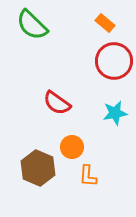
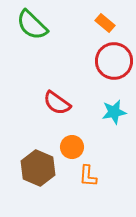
cyan star: moved 1 px left, 1 px up
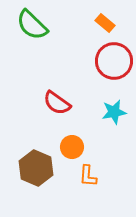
brown hexagon: moved 2 px left
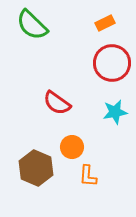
orange rectangle: rotated 66 degrees counterclockwise
red circle: moved 2 px left, 2 px down
cyan star: moved 1 px right
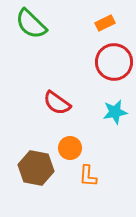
green semicircle: moved 1 px left, 1 px up
red circle: moved 2 px right, 1 px up
orange circle: moved 2 px left, 1 px down
brown hexagon: rotated 12 degrees counterclockwise
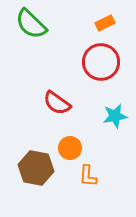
red circle: moved 13 px left
cyan star: moved 4 px down
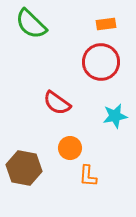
orange rectangle: moved 1 px right, 1 px down; rotated 18 degrees clockwise
brown hexagon: moved 12 px left
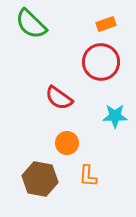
orange rectangle: rotated 12 degrees counterclockwise
red semicircle: moved 2 px right, 5 px up
cyan star: rotated 10 degrees clockwise
orange circle: moved 3 px left, 5 px up
brown hexagon: moved 16 px right, 11 px down
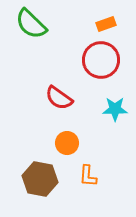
red circle: moved 2 px up
cyan star: moved 7 px up
